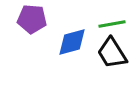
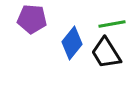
blue diamond: moved 1 px down; rotated 36 degrees counterclockwise
black trapezoid: moved 6 px left
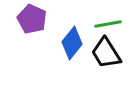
purple pentagon: rotated 20 degrees clockwise
green line: moved 4 px left
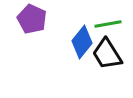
blue diamond: moved 10 px right, 1 px up
black trapezoid: moved 1 px right, 1 px down
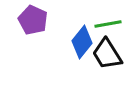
purple pentagon: moved 1 px right, 1 px down
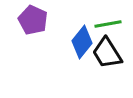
black trapezoid: moved 1 px up
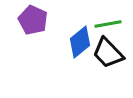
blue diamond: moved 2 px left; rotated 12 degrees clockwise
black trapezoid: moved 1 px right; rotated 12 degrees counterclockwise
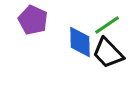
green line: moved 1 px left, 1 px down; rotated 24 degrees counterclockwise
blue diamond: rotated 52 degrees counterclockwise
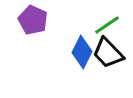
blue diamond: moved 2 px right, 10 px down; rotated 28 degrees clockwise
